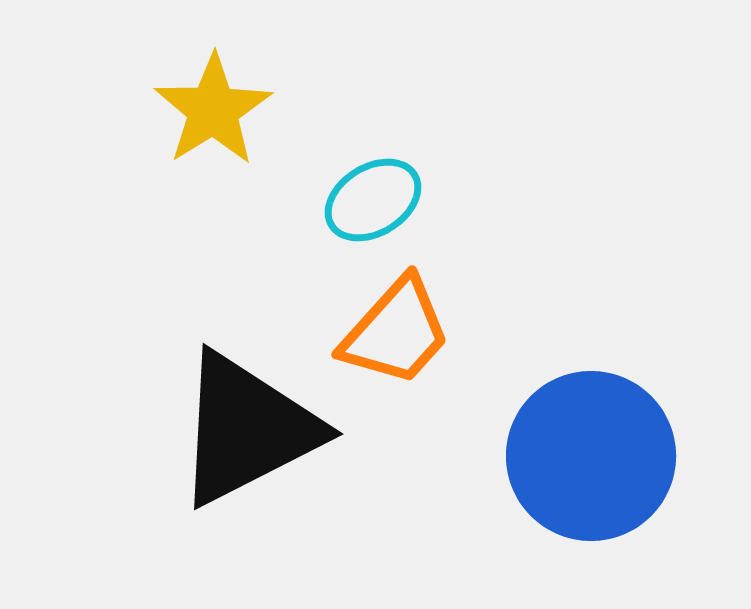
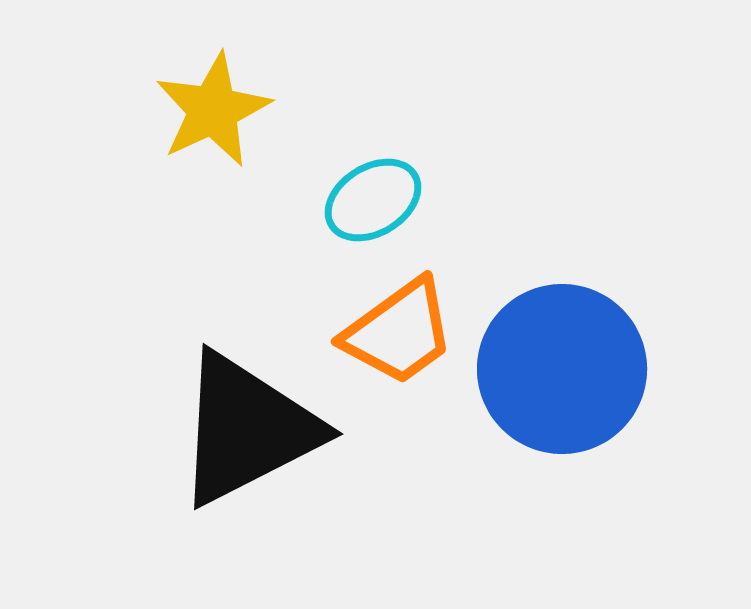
yellow star: rotated 7 degrees clockwise
orange trapezoid: moved 3 px right; rotated 12 degrees clockwise
blue circle: moved 29 px left, 87 px up
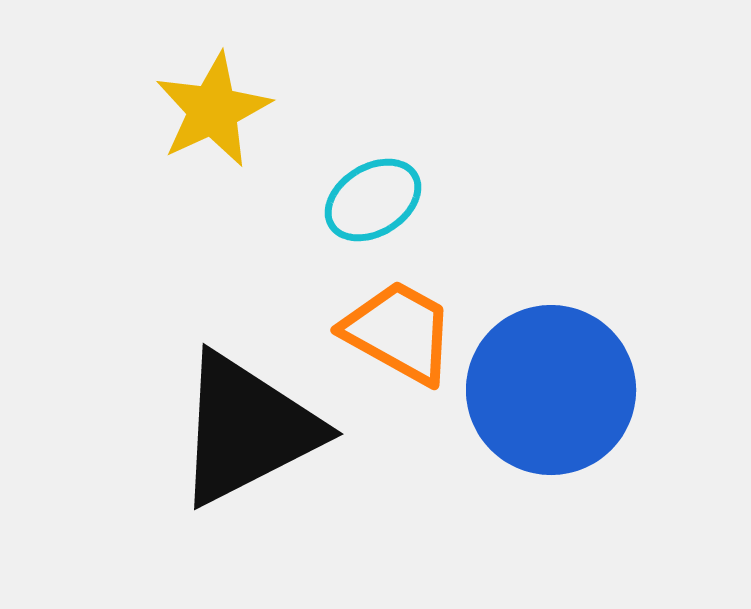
orange trapezoid: rotated 115 degrees counterclockwise
blue circle: moved 11 px left, 21 px down
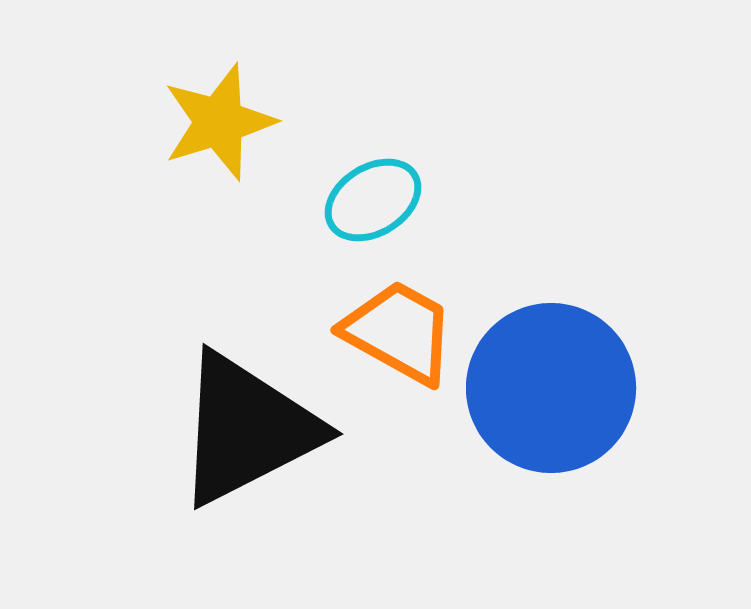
yellow star: moved 6 px right, 12 px down; rotated 8 degrees clockwise
blue circle: moved 2 px up
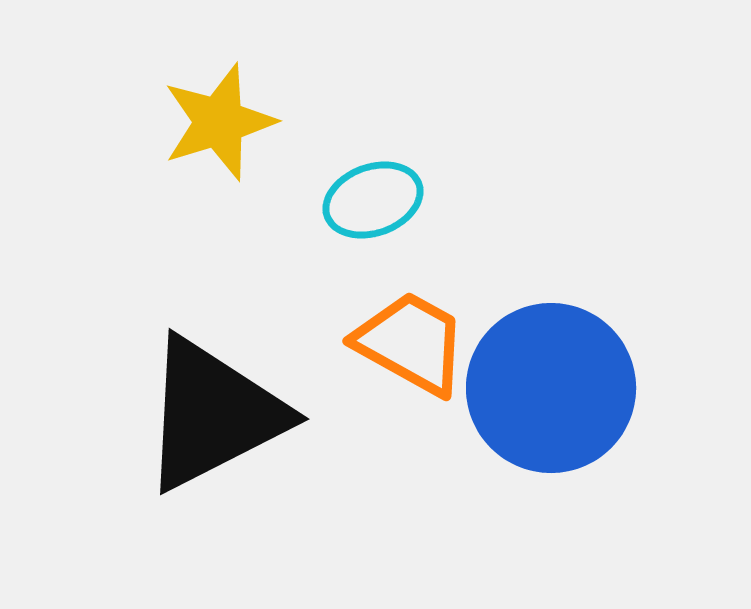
cyan ellipse: rotated 12 degrees clockwise
orange trapezoid: moved 12 px right, 11 px down
black triangle: moved 34 px left, 15 px up
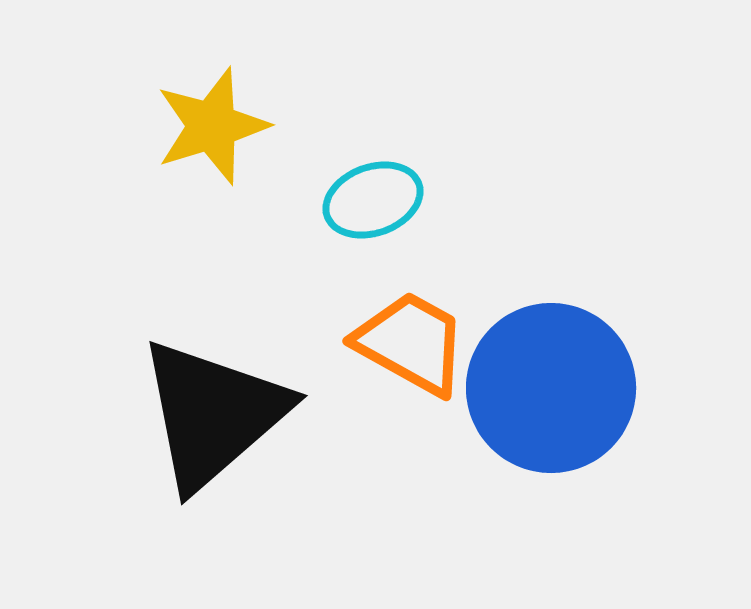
yellow star: moved 7 px left, 4 px down
black triangle: rotated 14 degrees counterclockwise
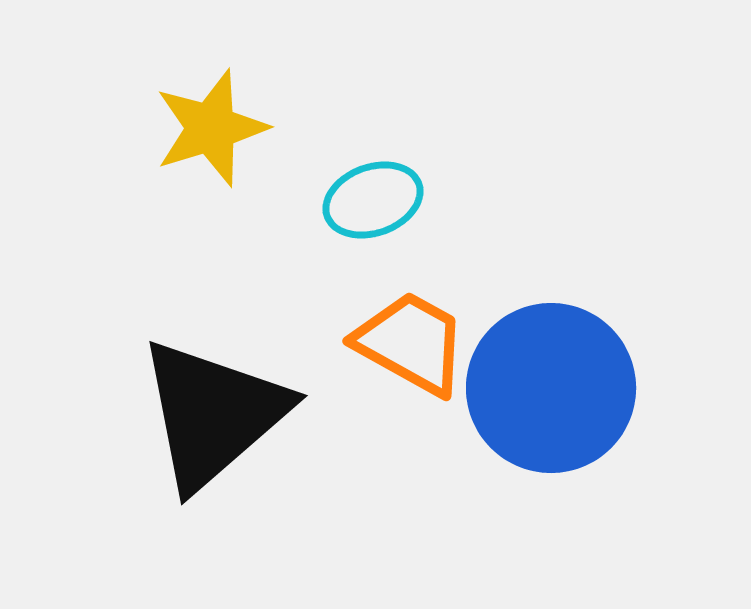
yellow star: moved 1 px left, 2 px down
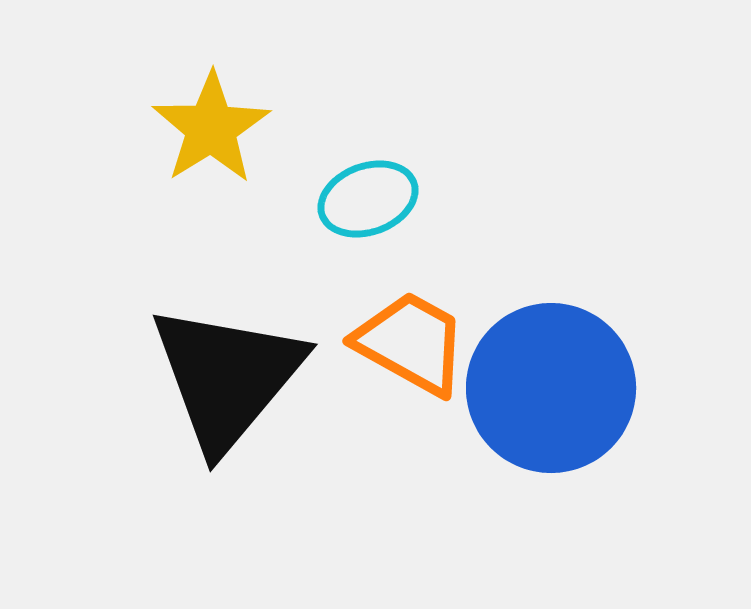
yellow star: rotated 15 degrees counterclockwise
cyan ellipse: moved 5 px left, 1 px up
black triangle: moved 14 px right, 37 px up; rotated 9 degrees counterclockwise
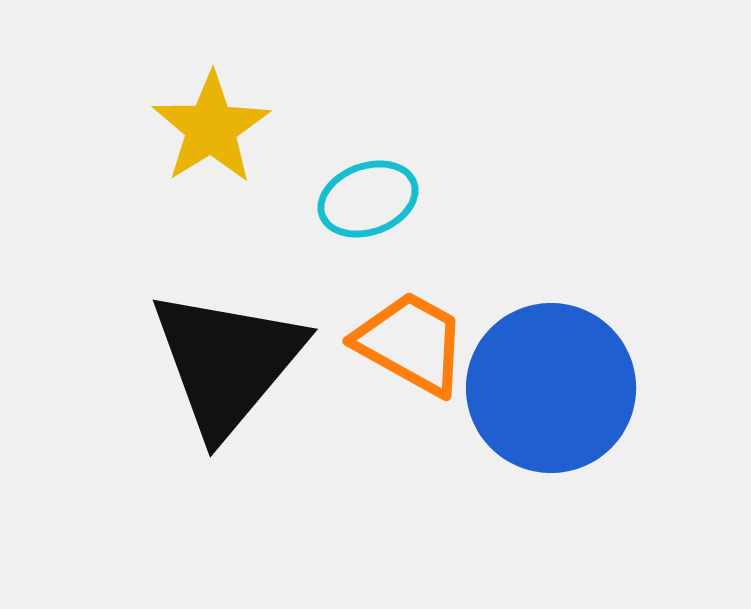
black triangle: moved 15 px up
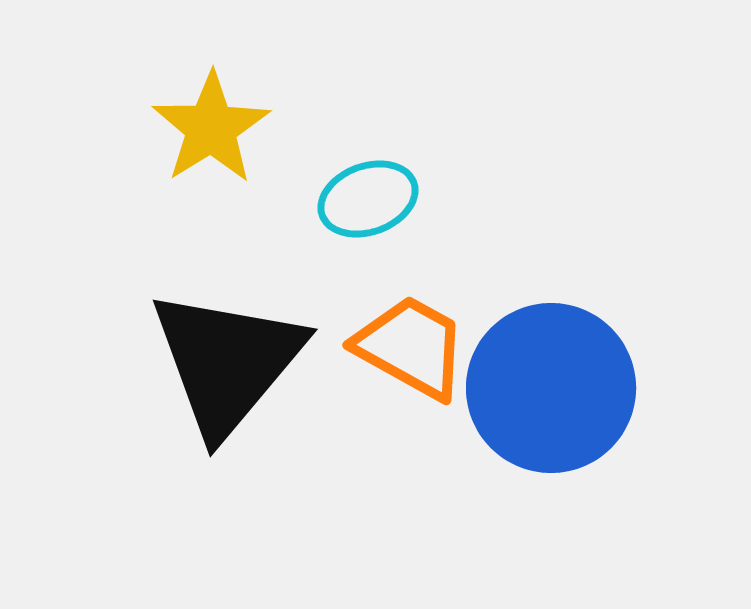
orange trapezoid: moved 4 px down
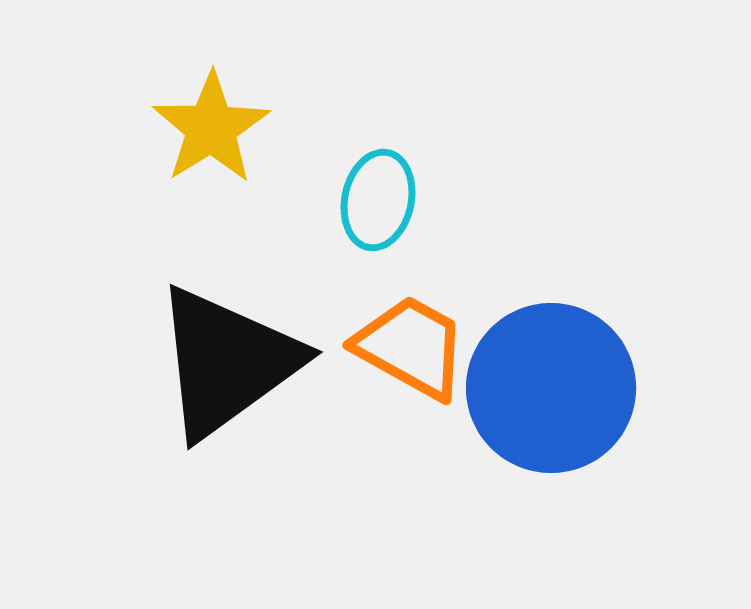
cyan ellipse: moved 10 px right, 1 px down; rotated 58 degrees counterclockwise
black triangle: rotated 14 degrees clockwise
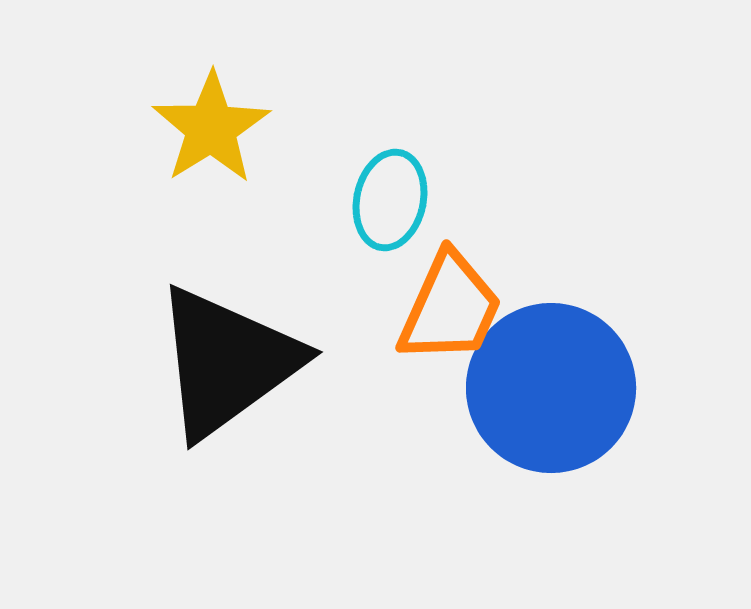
cyan ellipse: moved 12 px right
orange trapezoid: moved 39 px right, 39 px up; rotated 85 degrees clockwise
